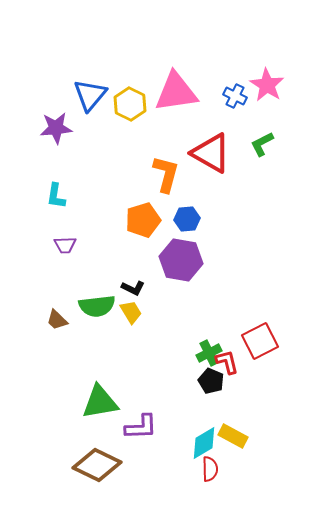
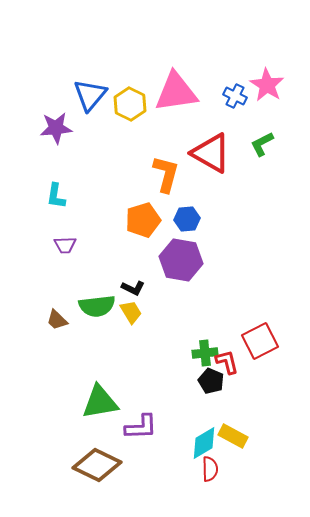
green cross: moved 4 px left; rotated 20 degrees clockwise
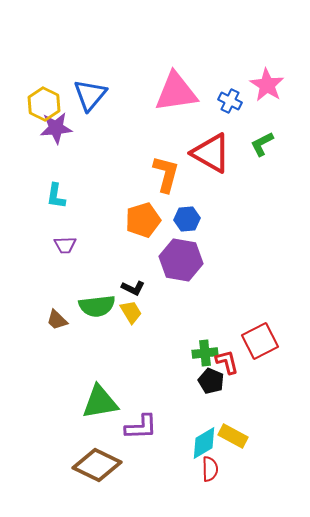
blue cross: moved 5 px left, 5 px down
yellow hexagon: moved 86 px left
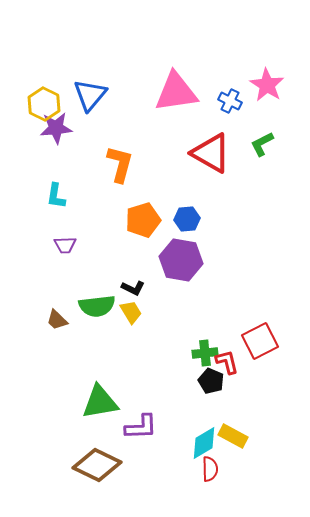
orange L-shape: moved 46 px left, 10 px up
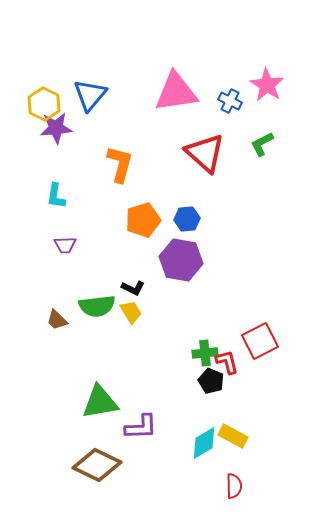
red triangle: moved 6 px left; rotated 12 degrees clockwise
red semicircle: moved 24 px right, 17 px down
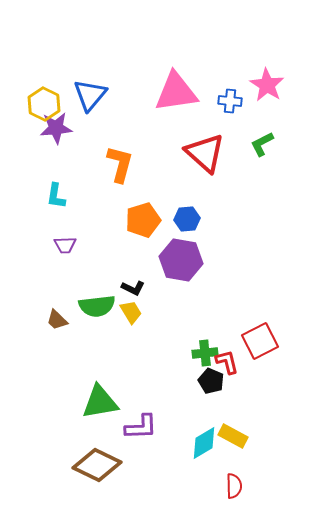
blue cross: rotated 20 degrees counterclockwise
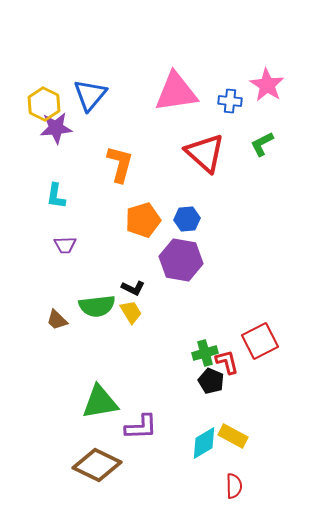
green cross: rotated 10 degrees counterclockwise
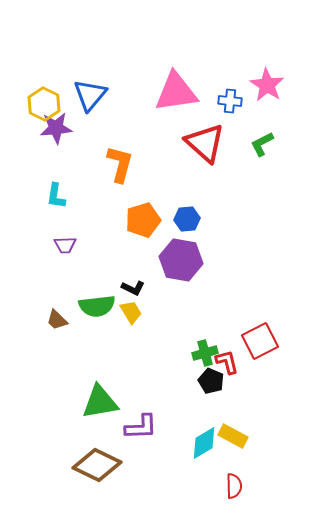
red triangle: moved 10 px up
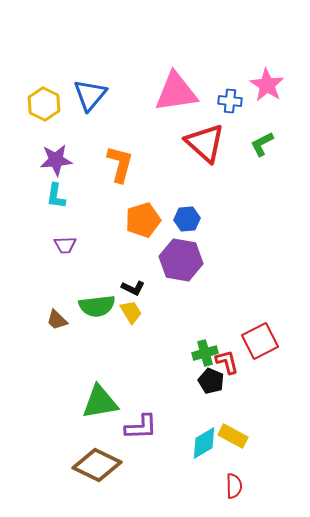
purple star: moved 32 px down
